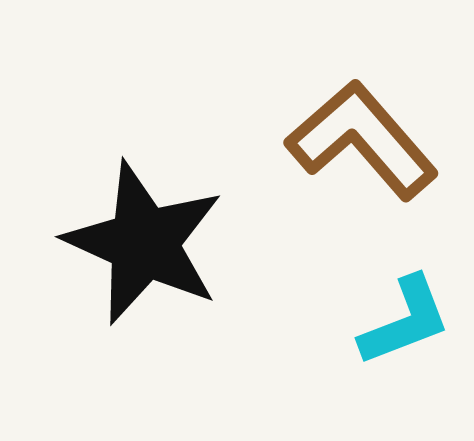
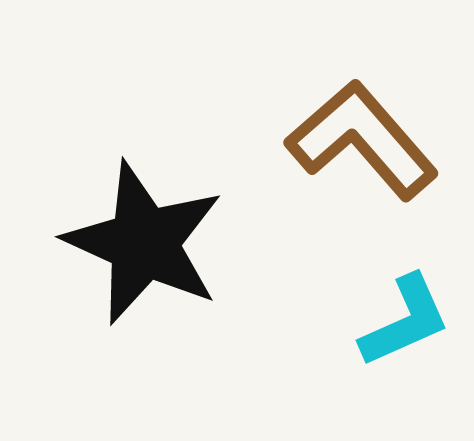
cyan L-shape: rotated 3 degrees counterclockwise
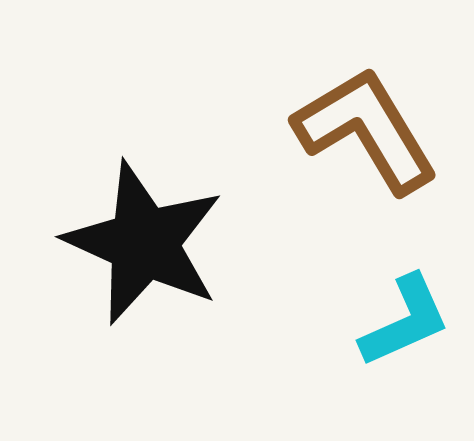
brown L-shape: moved 4 px right, 10 px up; rotated 10 degrees clockwise
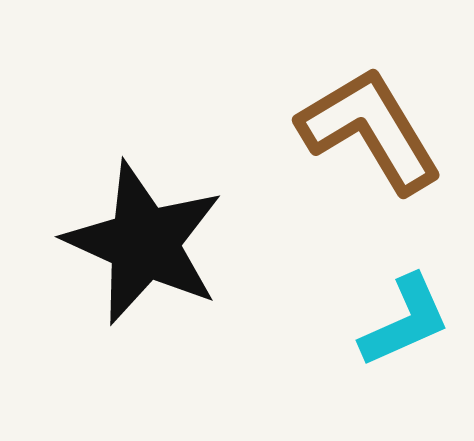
brown L-shape: moved 4 px right
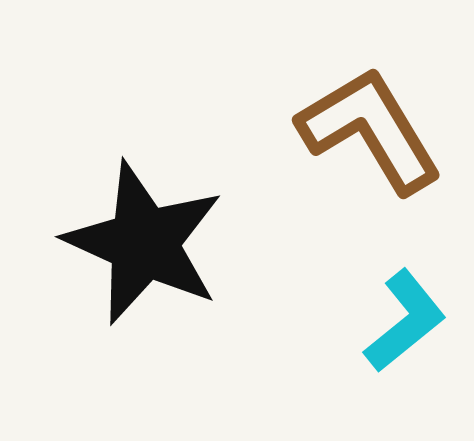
cyan L-shape: rotated 15 degrees counterclockwise
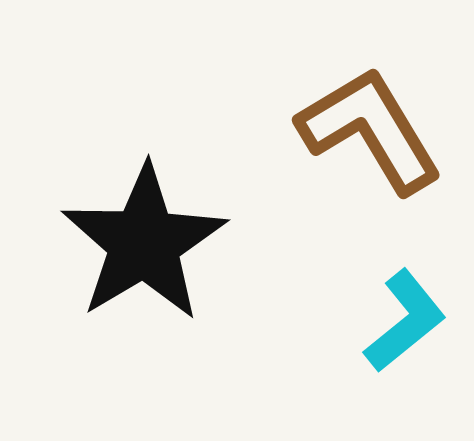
black star: rotated 17 degrees clockwise
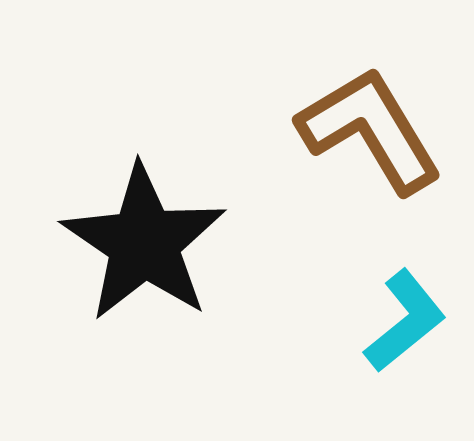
black star: rotated 7 degrees counterclockwise
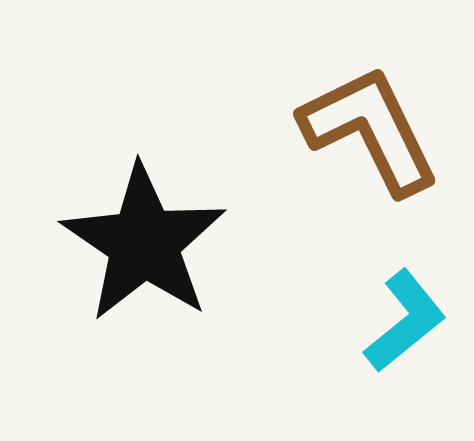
brown L-shape: rotated 5 degrees clockwise
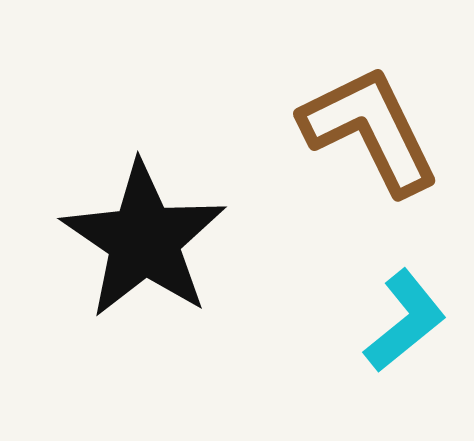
black star: moved 3 px up
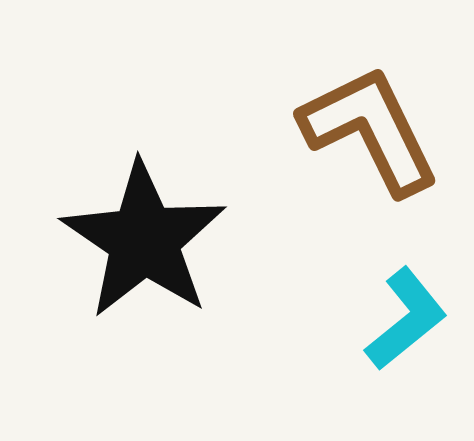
cyan L-shape: moved 1 px right, 2 px up
